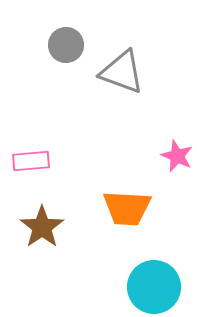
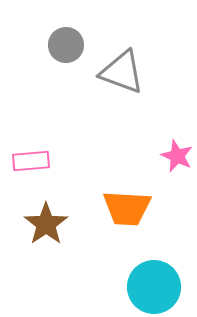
brown star: moved 4 px right, 3 px up
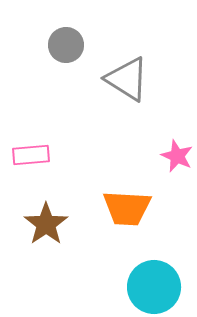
gray triangle: moved 5 px right, 7 px down; rotated 12 degrees clockwise
pink rectangle: moved 6 px up
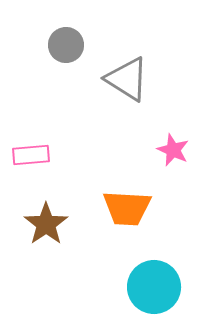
pink star: moved 4 px left, 6 px up
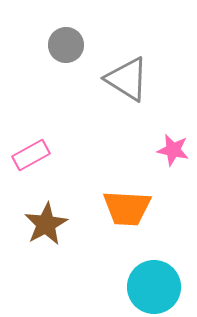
pink star: rotated 12 degrees counterclockwise
pink rectangle: rotated 24 degrees counterclockwise
brown star: rotated 6 degrees clockwise
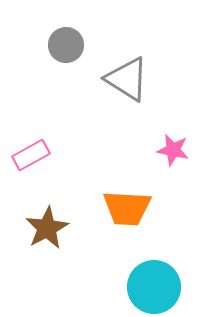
brown star: moved 1 px right, 4 px down
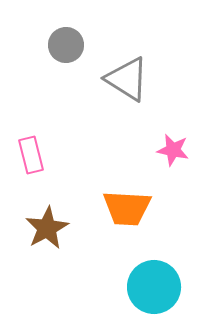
pink rectangle: rotated 75 degrees counterclockwise
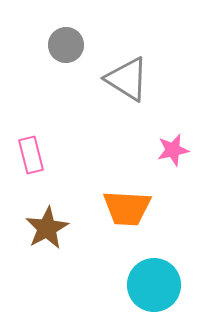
pink star: rotated 24 degrees counterclockwise
cyan circle: moved 2 px up
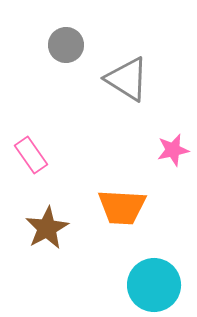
pink rectangle: rotated 21 degrees counterclockwise
orange trapezoid: moved 5 px left, 1 px up
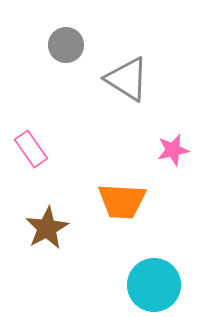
pink rectangle: moved 6 px up
orange trapezoid: moved 6 px up
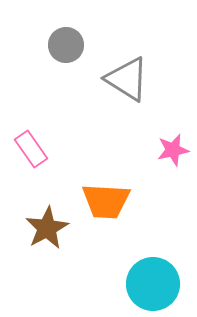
orange trapezoid: moved 16 px left
cyan circle: moved 1 px left, 1 px up
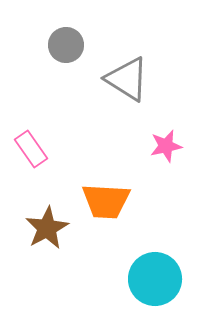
pink star: moved 7 px left, 4 px up
cyan circle: moved 2 px right, 5 px up
